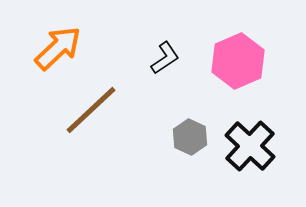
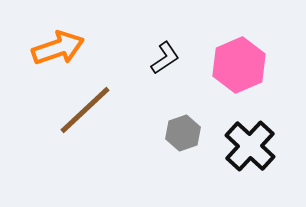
orange arrow: rotated 24 degrees clockwise
pink hexagon: moved 1 px right, 4 px down
brown line: moved 6 px left
gray hexagon: moved 7 px left, 4 px up; rotated 16 degrees clockwise
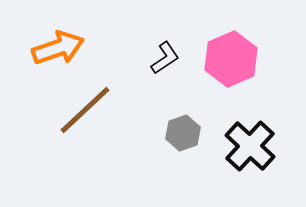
pink hexagon: moved 8 px left, 6 px up
